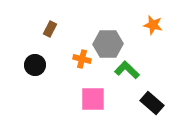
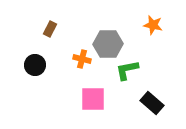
green L-shape: rotated 55 degrees counterclockwise
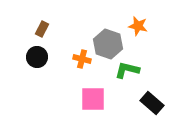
orange star: moved 15 px left, 1 px down
brown rectangle: moved 8 px left
gray hexagon: rotated 20 degrees clockwise
black circle: moved 2 px right, 8 px up
green L-shape: rotated 25 degrees clockwise
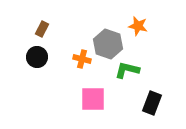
black rectangle: rotated 70 degrees clockwise
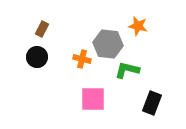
gray hexagon: rotated 12 degrees counterclockwise
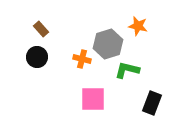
brown rectangle: moved 1 px left; rotated 70 degrees counterclockwise
gray hexagon: rotated 24 degrees counterclockwise
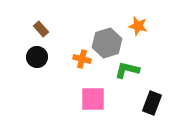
gray hexagon: moved 1 px left, 1 px up
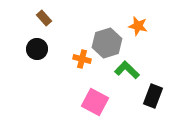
brown rectangle: moved 3 px right, 11 px up
black circle: moved 8 px up
green L-shape: rotated 30 degrees clockwise
pink square: moved 2 px right, 3 px down; rotated 28 degrees clockwise
black rectangle: moved 1 px right, 7 px up
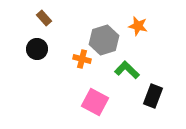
gray hexagon: moved 3 px left, 3 px up
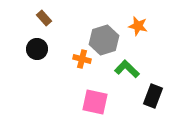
green L-shape: moved 1 px up
pink square: rotated 16 degrees counterclockwise
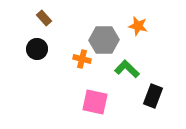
gray hexagon: rotated 16 degrees clockwise
